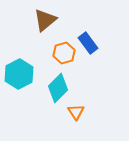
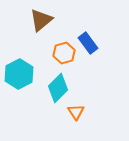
brown triangle: moved 4 px left
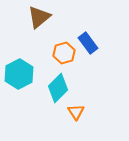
brown triangle: moved 2 px left, 3 px up
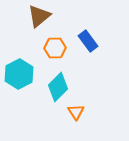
brown triangle: moved 1 px up
blue rectangle: moved 2 px up
orange hexagon: moved 9 px left, 5 px up; rotated 15 degrees clockwise
cyan diamond: moved 1 px up
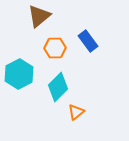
orange triangle: rotated 24 degrees clockwise
